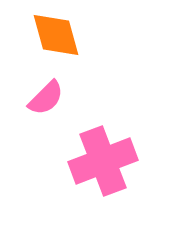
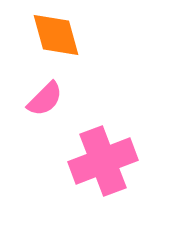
pink semicircle: moved 1 px left, 1 px down
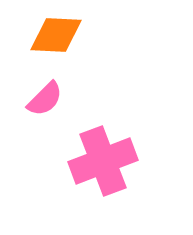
orange diamond: rotated 72 degrees counterclockwise
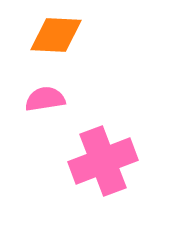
pink semicircle: rotated 144 degrees counterclockwise
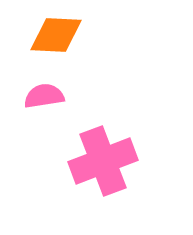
pink semicircle: moved 1 px left, 3 px up
